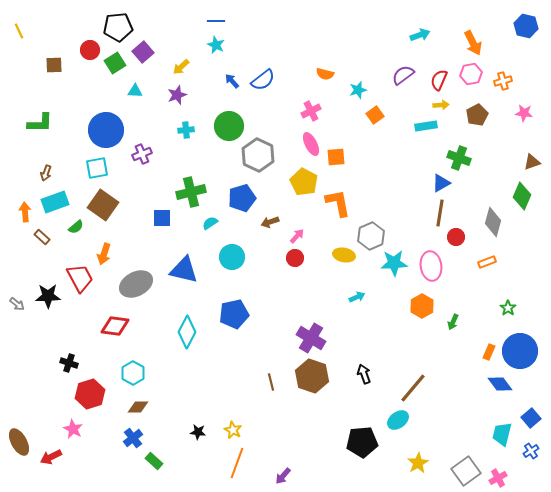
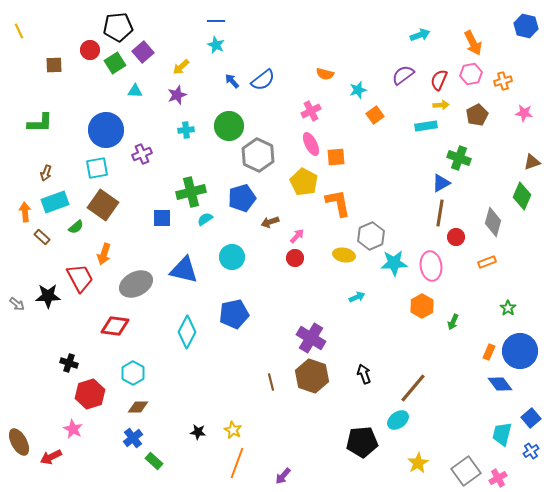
cyan semicircle at (210, 223): moved 5 px left, 4 px up
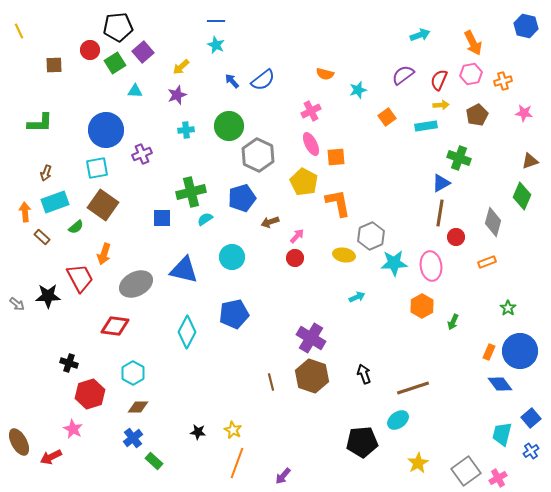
orange square at (375, 115): moved 12 px right, 2 px down
brown triangle at (532, 162): moved 2 px left, 1 px up
brown line at (413, 388): rotated 32 degrees clockwise
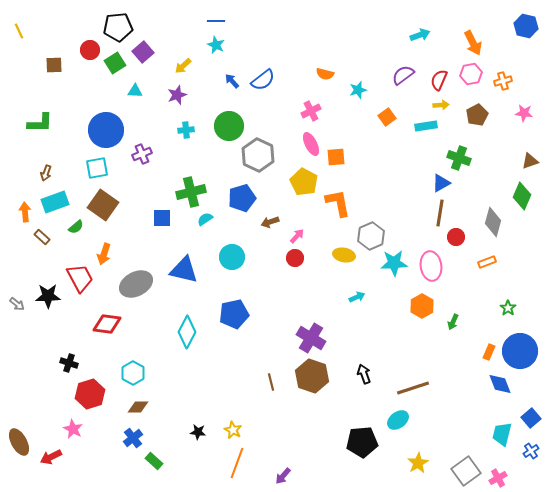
yellow arrow at (181, 67): moved 2 px right, 1 px up
red diamond at (115, 326): moved 8 px left, 2 px up
blue diamond at (500, 384): rotated 15 degrees clockwise
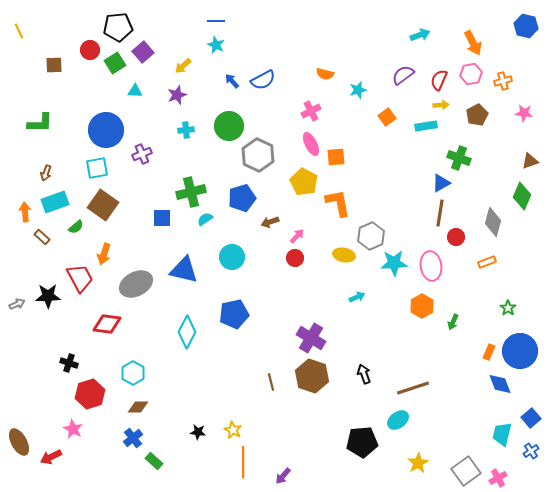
blue semicircle at (263, 80): rotated 10 degrees clockwise
gray arrow at (17, 304): rotated 63 degrees counterclockwise
orange line at (237, 463): moved 6 px right, 1 px up; rotated 20 degrees counterclockwise
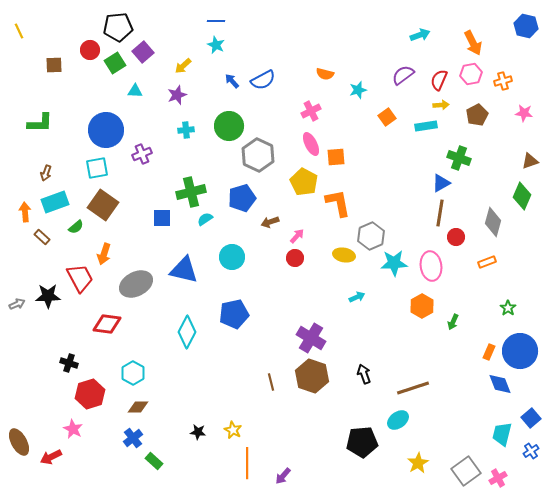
orange line at (243, 462): moved 4 px right, 1 px down
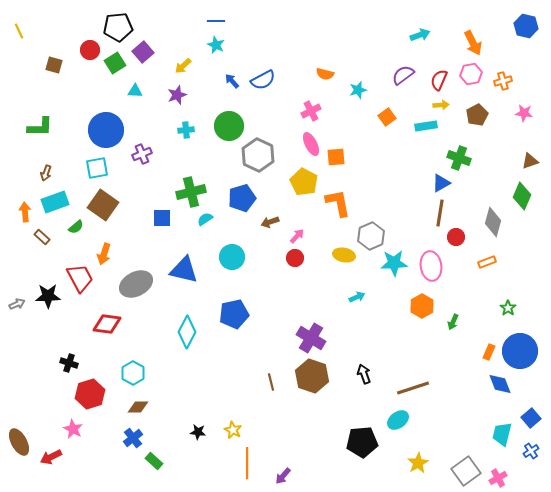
brown square at (54, 65): rotated 18 degrees clockwise
green L-shape at (40, 123): moved 4 px down
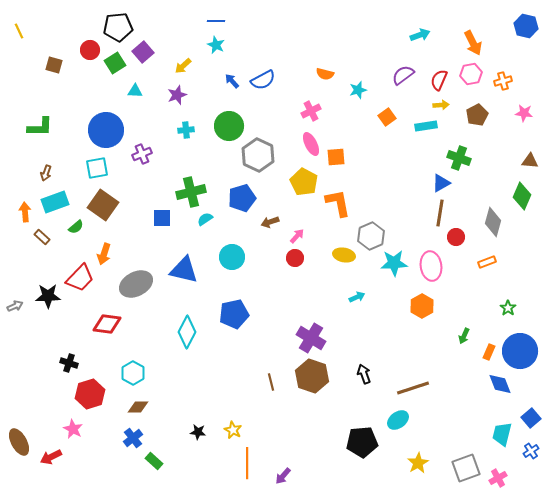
brown triangle at (530, 161): rotated 24 degrees clockwise
red trapezoid at (80, 278): rotated 72 degrees clockwise
gray arrow at (17, 304): moved 2 px left, 2 px down
green arrow at (453, 322): moved 11 px right, 14 px down
gray square at (466, 471): moved 3 px up; rotated 16 degrees clockwise
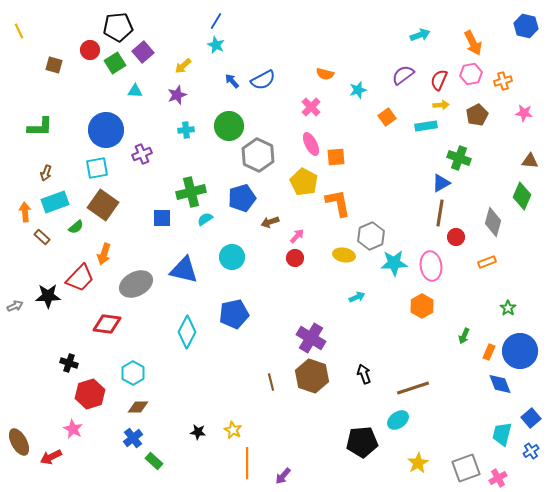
blue line at (216, 21): rotated 60 degrees counterclockwise
pink cross at (311, 111): moved 4 px up; rotated 18 degrees counterclockwise
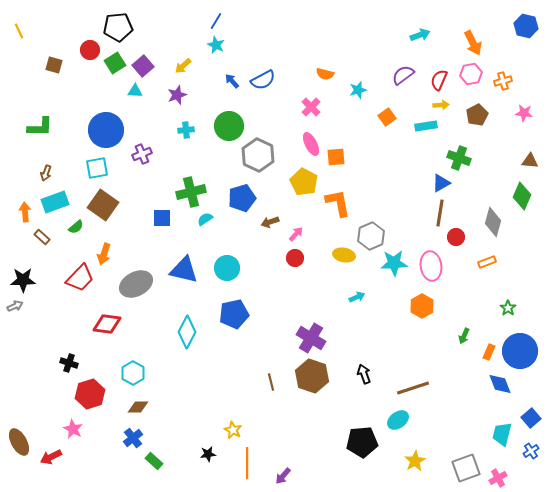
purple square at (143, 52): moved 14 px down
pink arrow at (297, 236): moved 1 px left, 2 px up
cyan circle at (232, 257): moved 5 px left, 11 px down
black star at (48, 296): moved 25 px left, 16 px up
black star at (198, 432): moved 10 px right, 22 px down; rotated 14 degrees counterclockwise
yellow star at (418, 463): moved 3 px left, 2 px up
